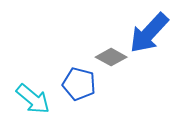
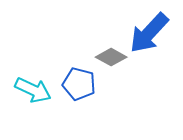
cyan arrow: moved 9 px up; rotated 15 degrees counterclockwise
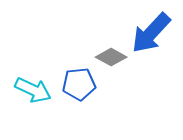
blue arrow: moved 2 px right
blue pentagon: rotated 20 degrees counterclockwise
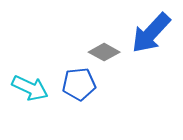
gray diamond: moved 7 px left, 5 px up
cyan arrow: moved 3 px left, 2 px up
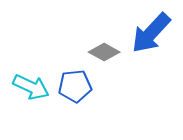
blue pentagon: moved 4 px left, 2 px down
cyan arrow: moved 1 px right, 1 px up
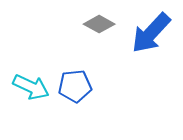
gray diamond: moved 5 px left, 28 px up
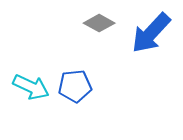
gray diamond: moved 1 px up
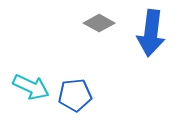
blue arrow: rotated 36 degrees counterclockwise
blue pentagon: moved 9 px down
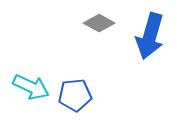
blue arrow: moved 1 px left, 3 px down; rotated 9 degrees clockwise
